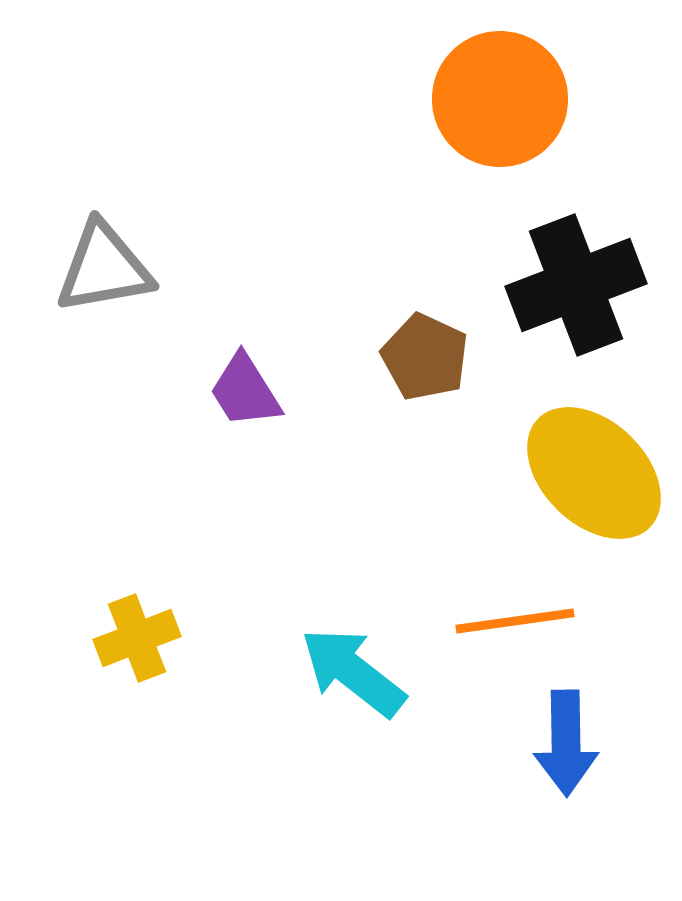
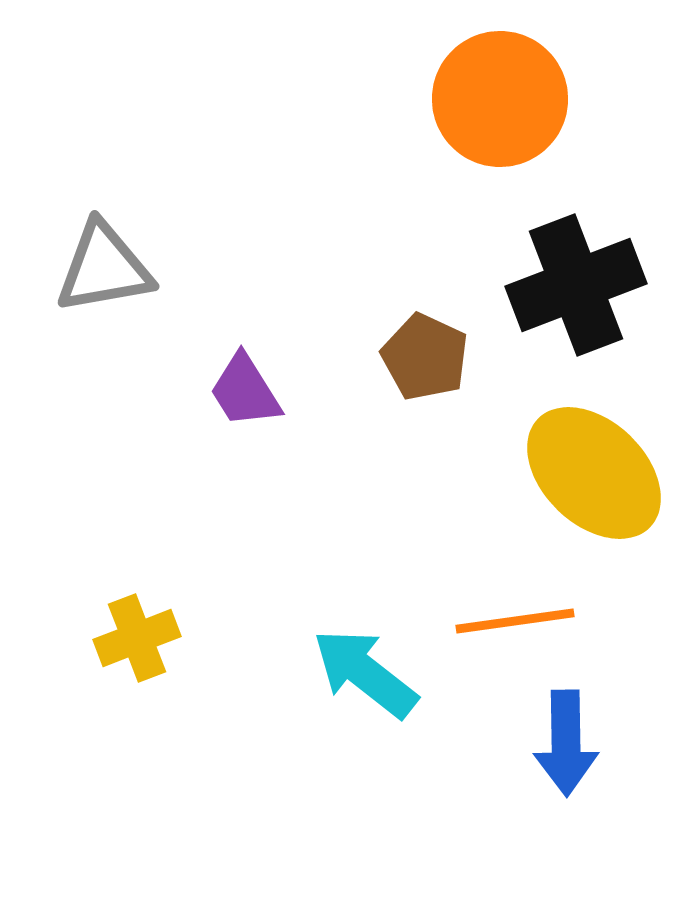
cyan arrow: moved 12 px right, 1 px down
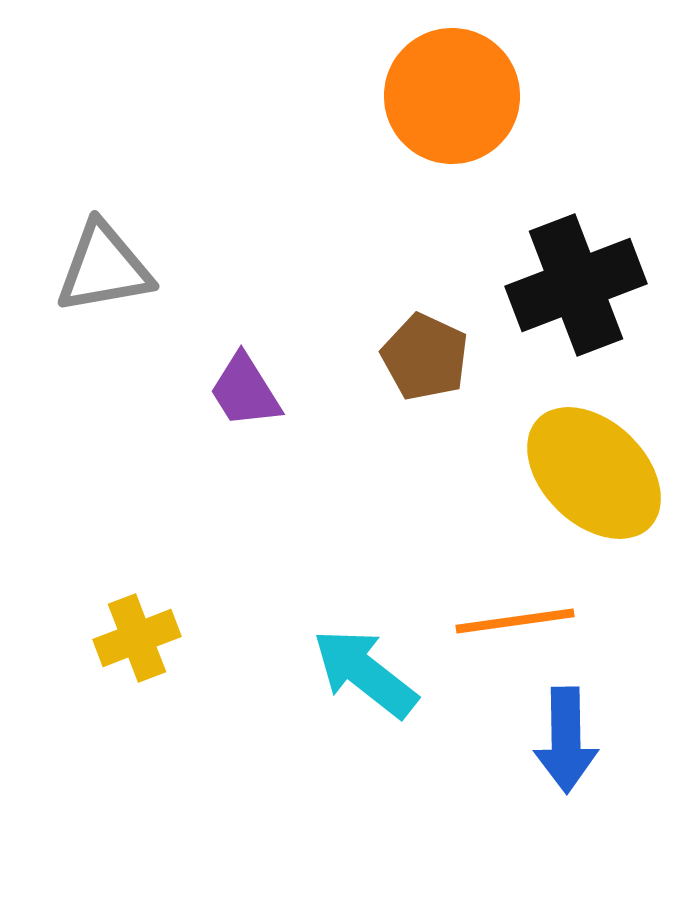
orange circle: moved 48 px left, 3 px up
blue arrow: moved 3 px up
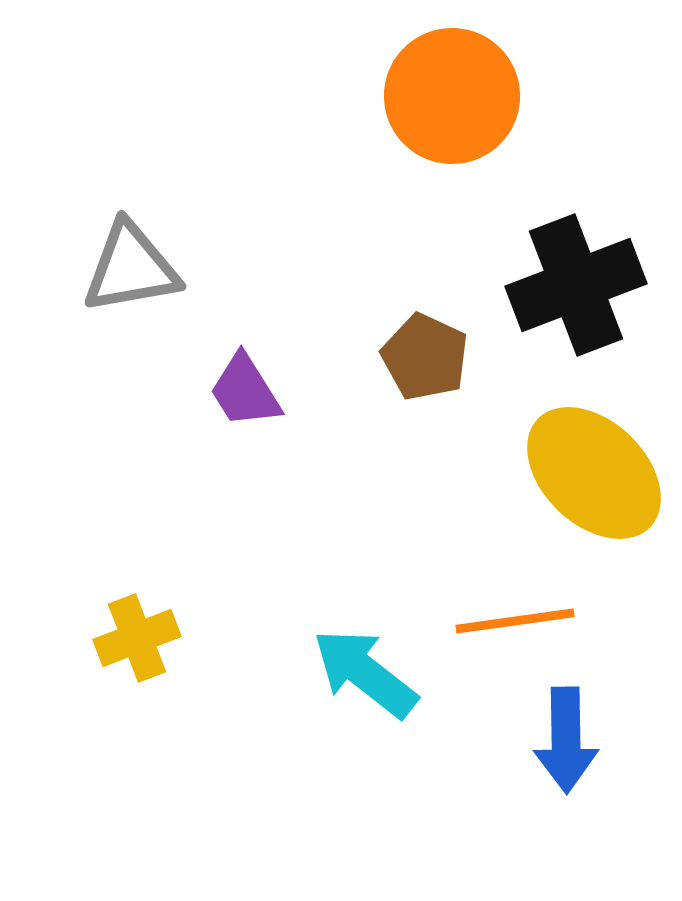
gray triangle: moved 27 px right
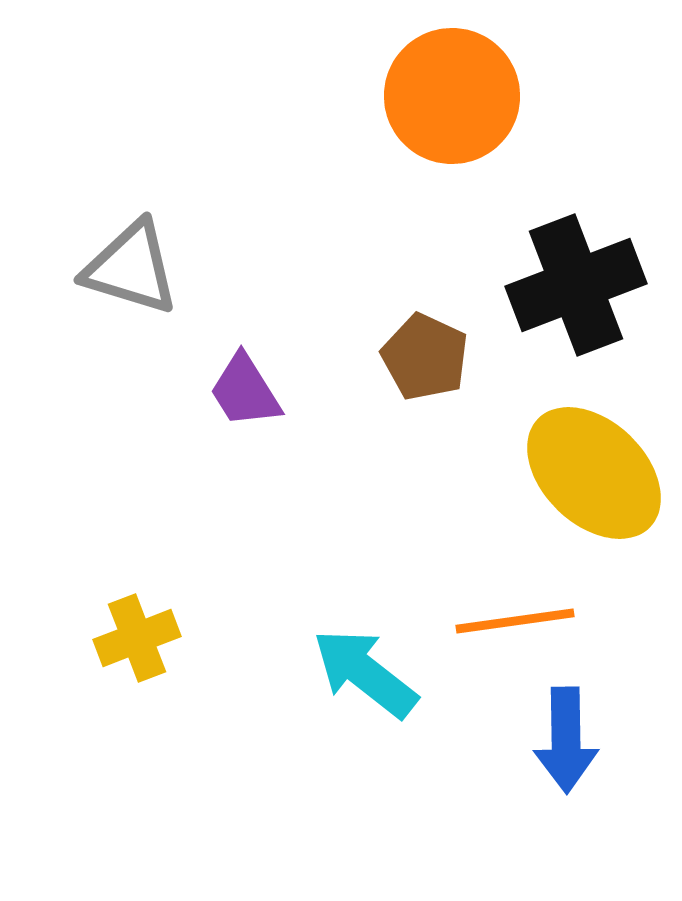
gray triangle: rotated 27 degrees clockwise
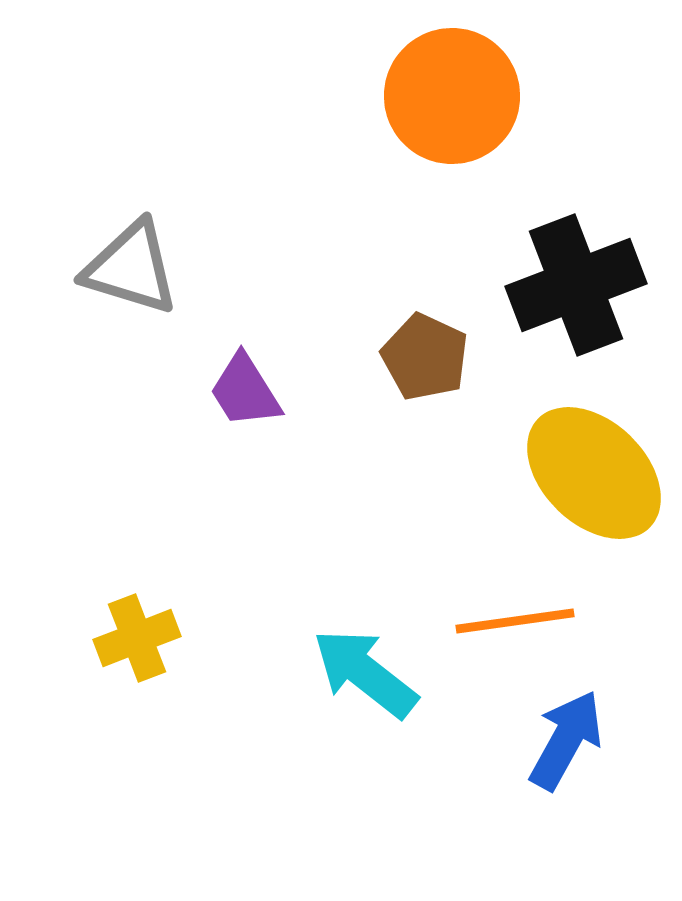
blue arrow: rotated 150 degrees counterclockwise
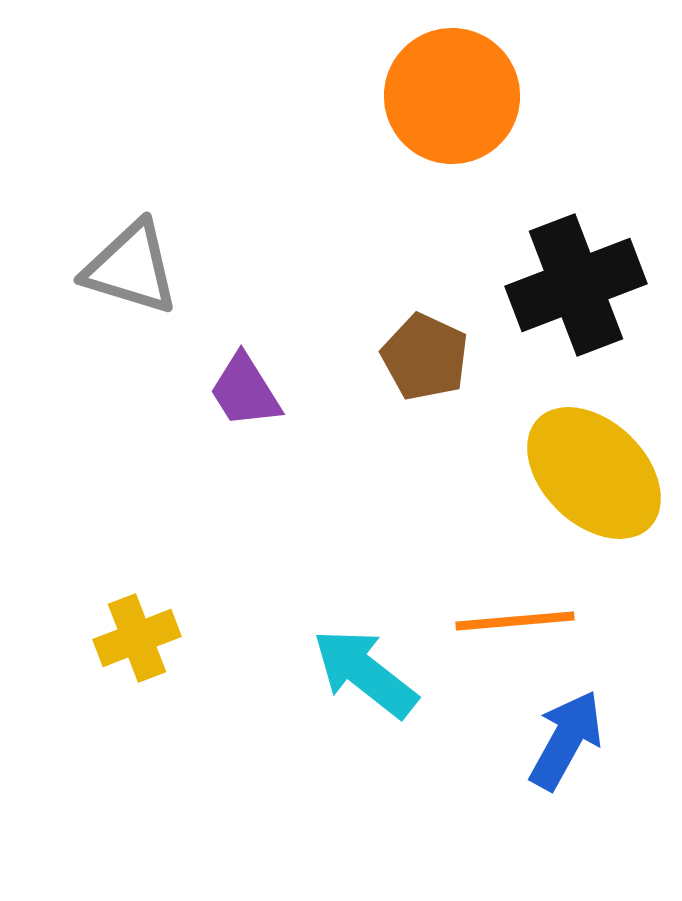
orange line: rotated 3 degrees clockwise
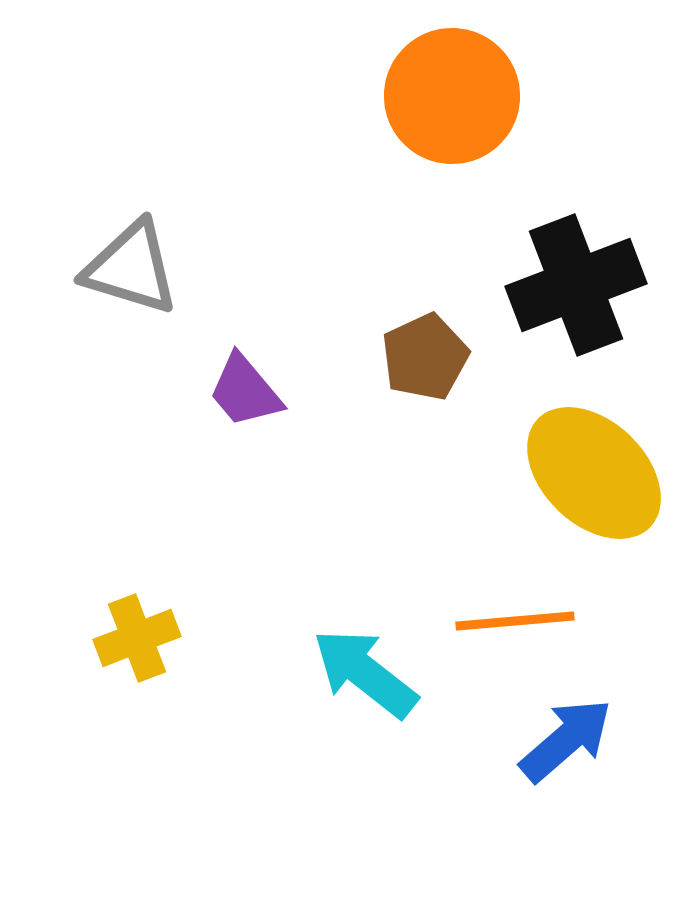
brown pentagon: rotated 22 degrees clockwise
purple trapezoid: rotated 8 degrees counterclockwise
blue arrow: rotated 20 degrees clockwise
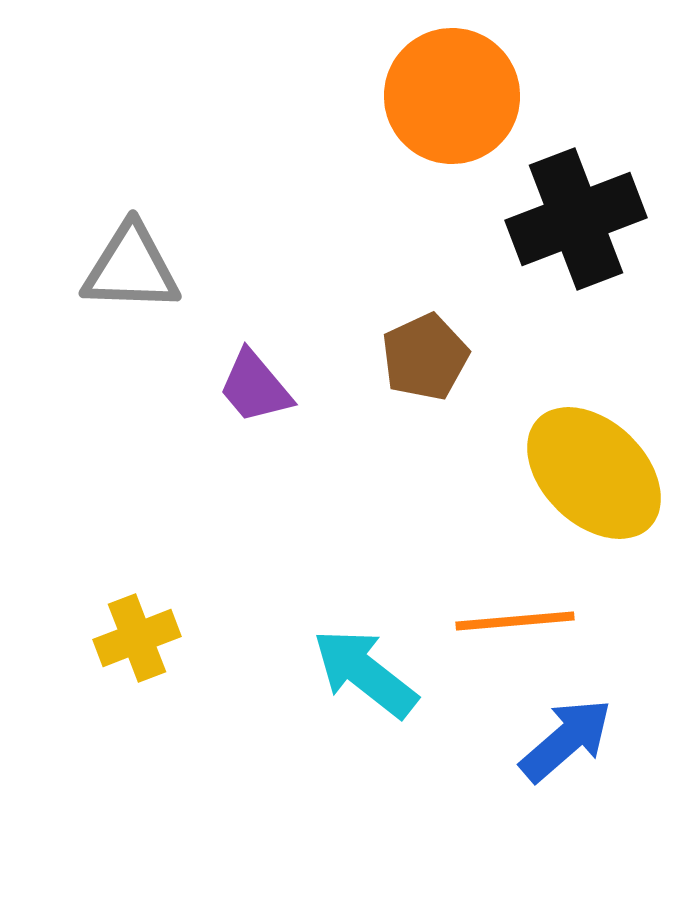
gray triangle: rotated 15 degrees counterclockwise
black cross: moved 66 px up
purple trapezoid: moved 10 px right, 4 px up
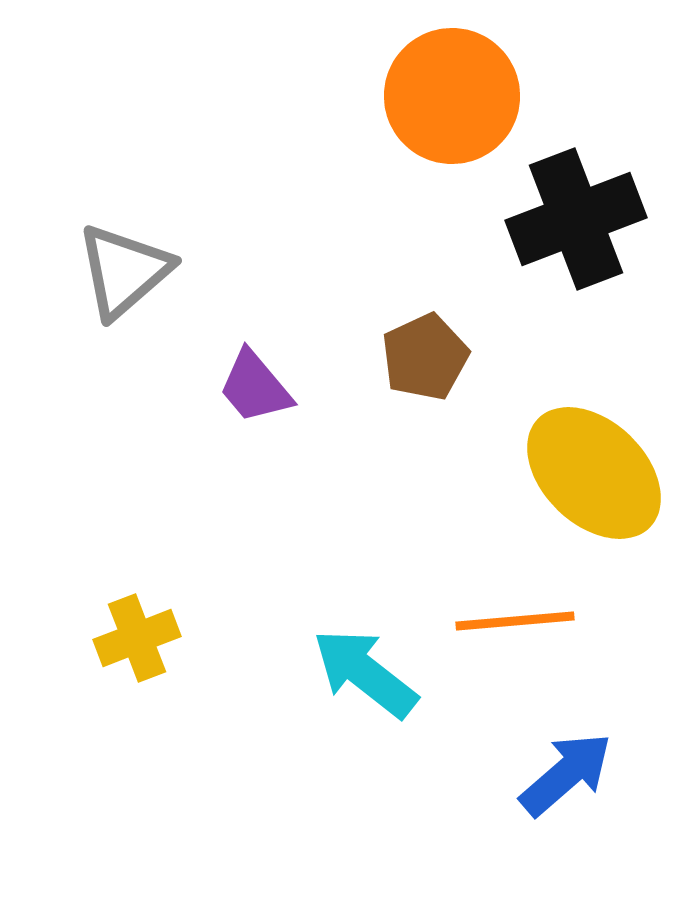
gray triangle: moved 7 px left, 3 px down; rotated 43 degrees counterclockwise
blue arrow: moved 34 px down
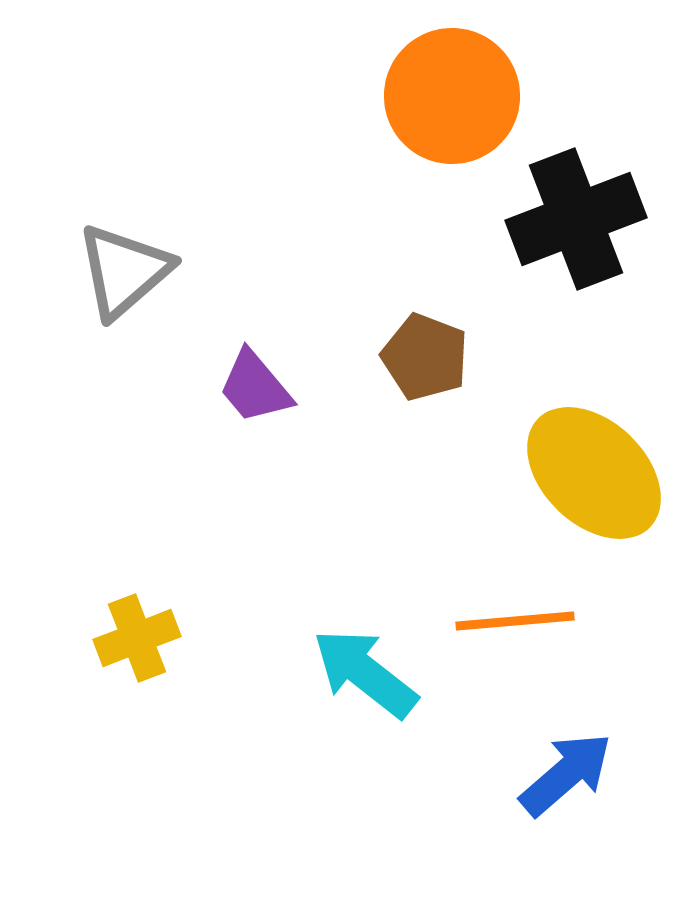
brown pentagon: rotated 26 degrees counterclockwise
